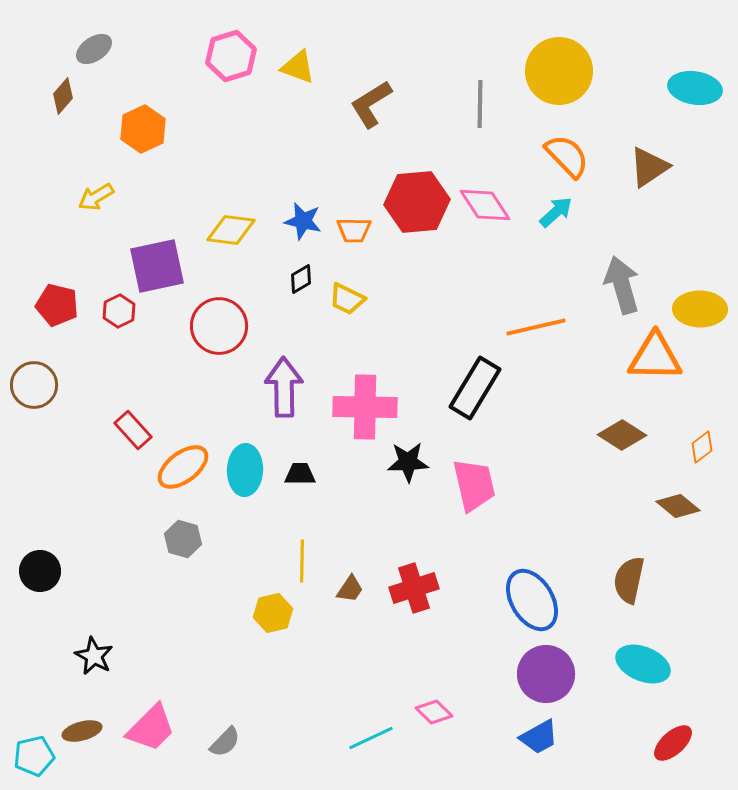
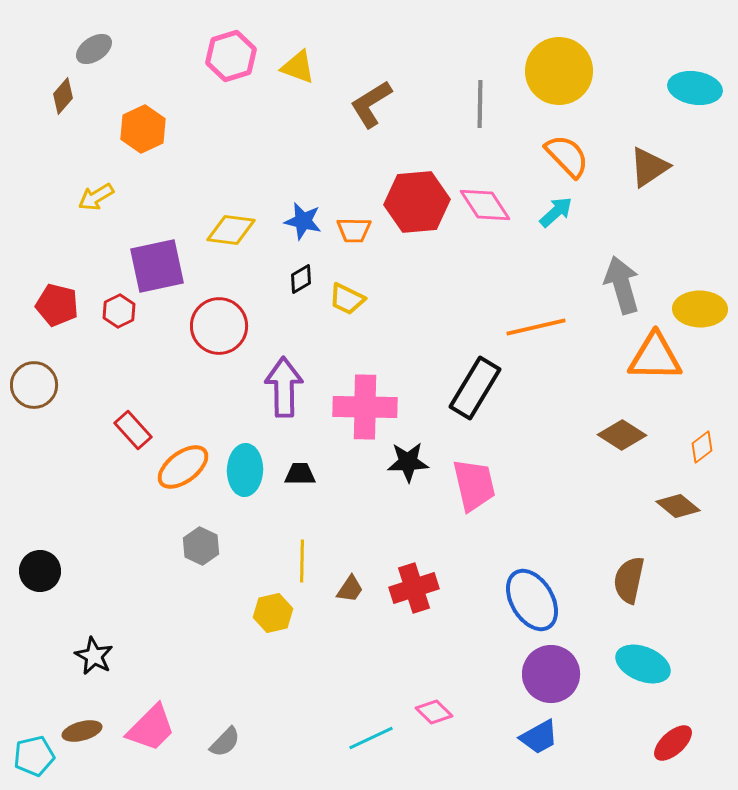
gray hexagon at (183, 539): moved 18 px right, 7 px down; rotated 9 degrees clockwise
purple circle at (546, 674): moved 5 px right
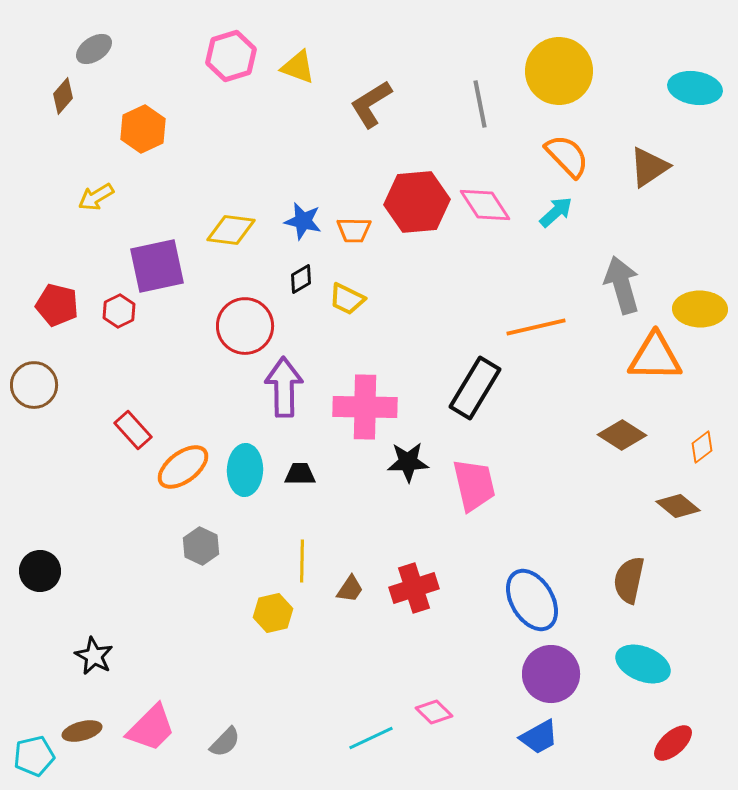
gray line at (480, 104): rotated 12 degrees counterclockwise
red circle at (219, 326): moved 26 px right
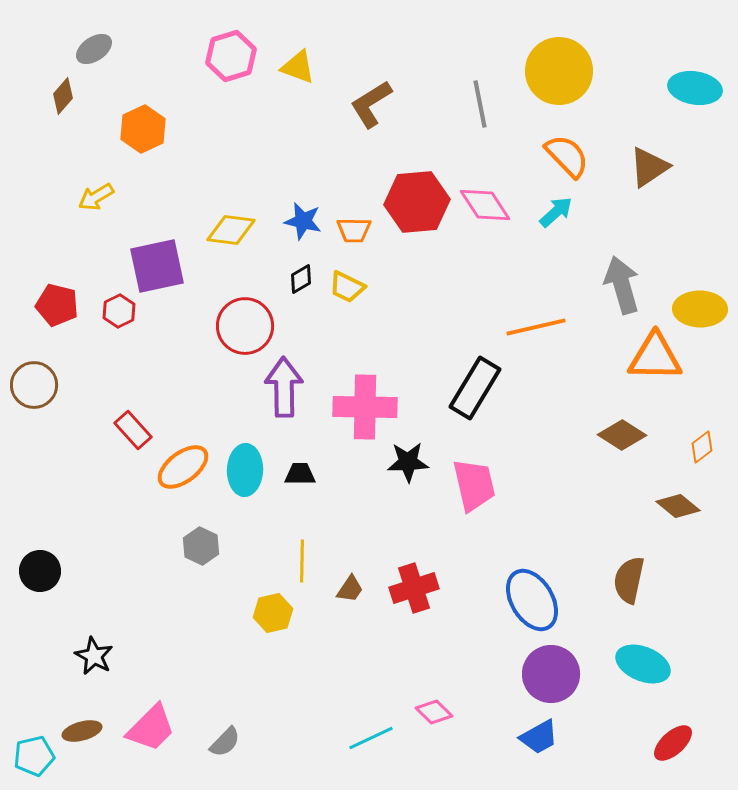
yellow trapezoid at (347, 299): moved 12 px up
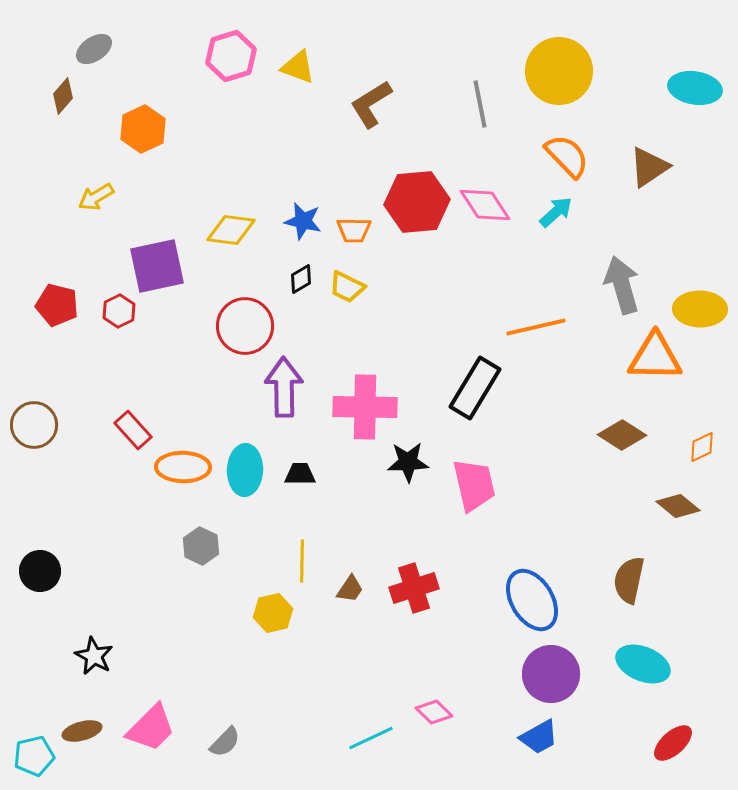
brown circle at (34, 385): moved 40 px down
orange diamond at (702, 447): rotated 12 degrees clockwise
orange ellipse at (183, 467): rotated 38 degrees clockwise
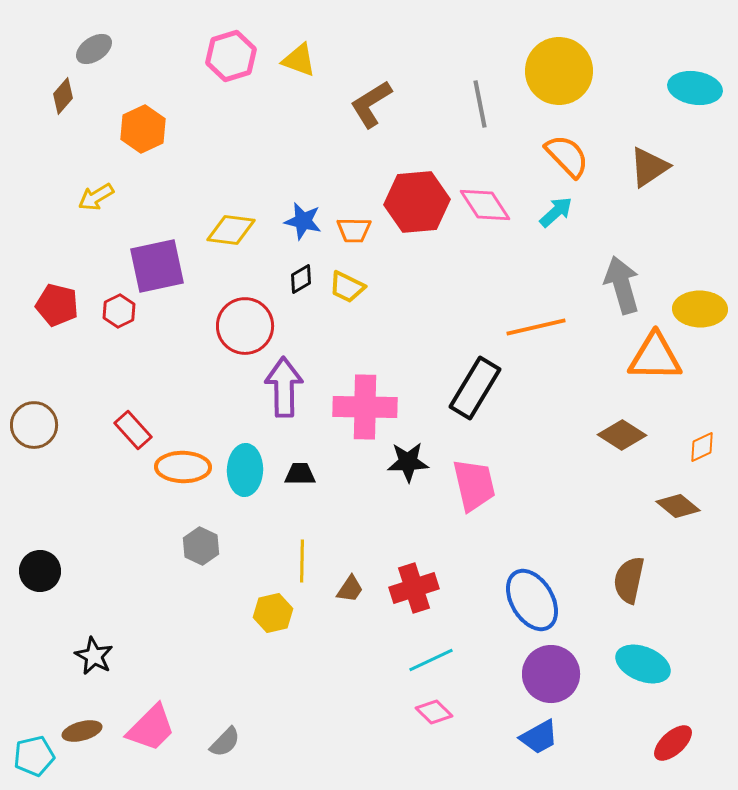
yellow triangle at (298, 67): moved 1 px right, 7 px up
cyan line at (371, 738): moved 60 px right, 78 px up
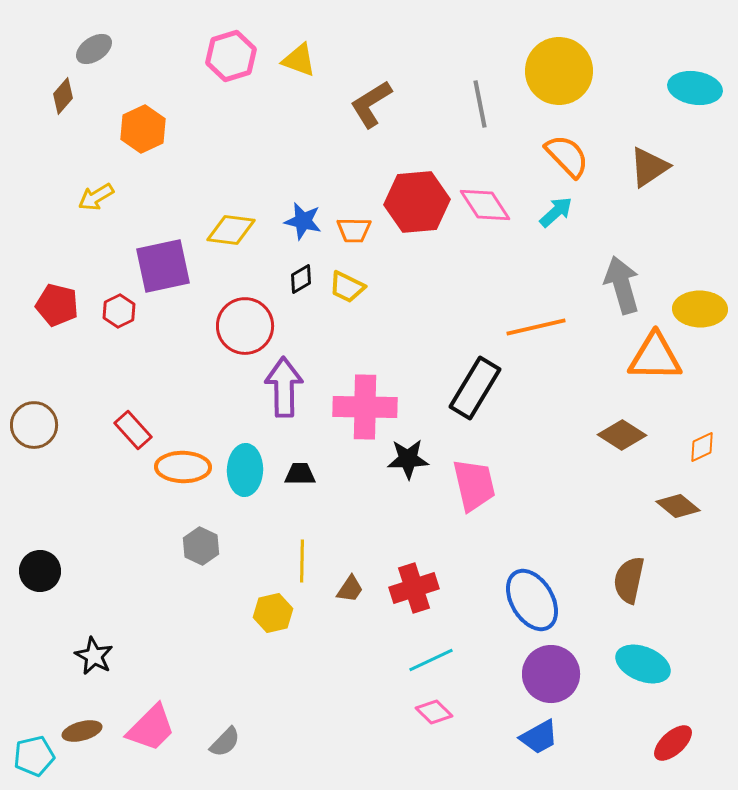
purple square at (157, 266): moved 6 px right
black star at (408, 462): moved 3 px up
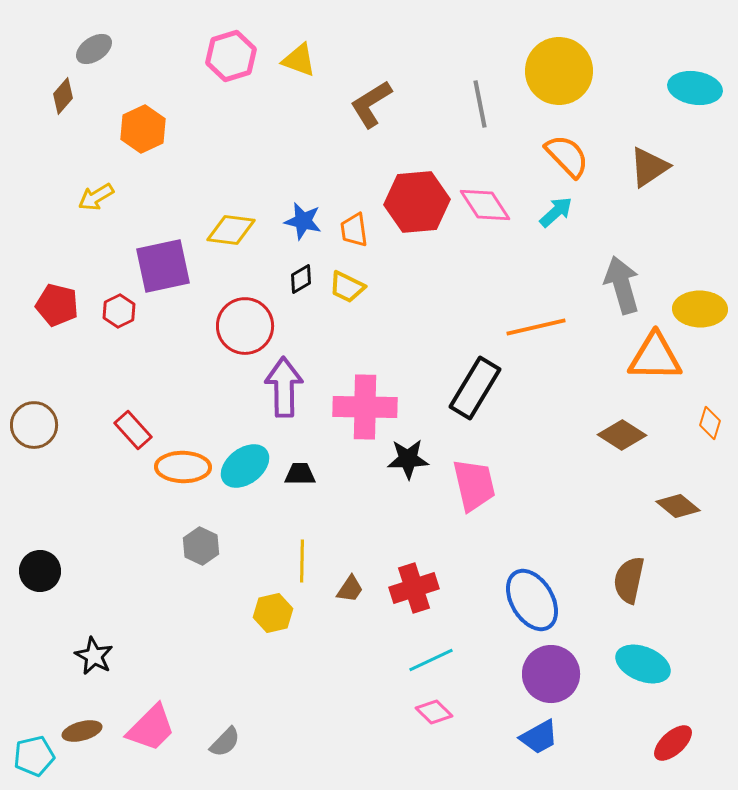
orange trapezoid at (354, 230): rotated 81 degrees clockwise
orange diamond at (702, 447): moved 8 px right, 24 px up; rotated 48 degrees counterclockwise
cyan ellipse at (245, 470): moved 4 px up; rotated 51 degrees clockwise
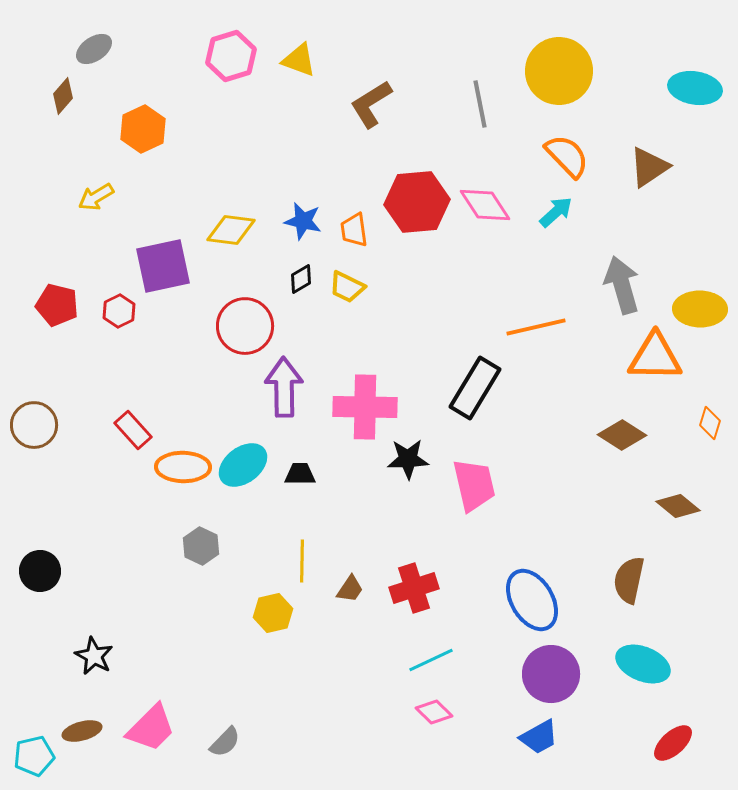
cyan ellipse at (245, 466): moved 2 px left, 1 px up
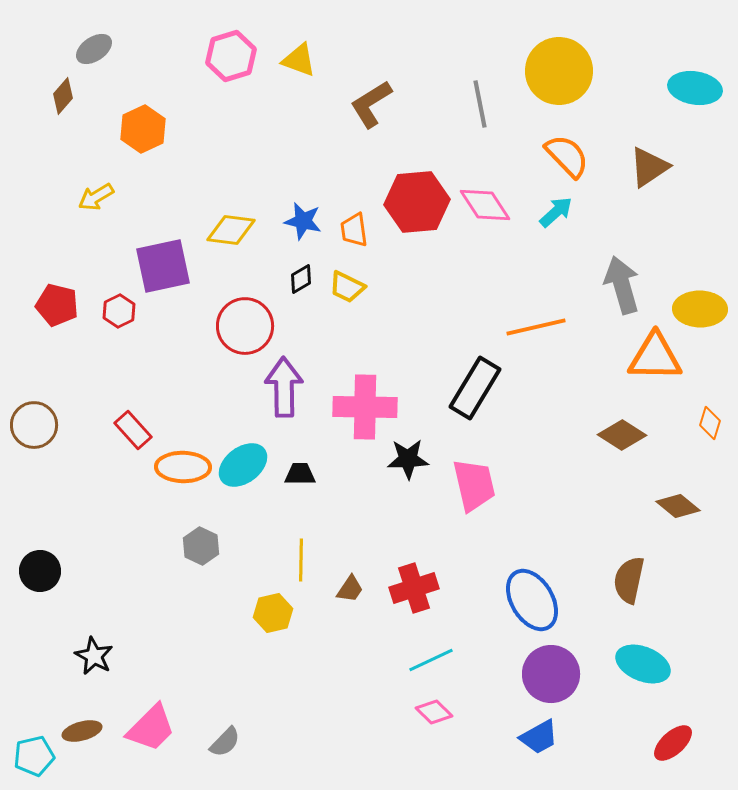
yellow line at (302, 561): moved 1 px left, 1 px up
